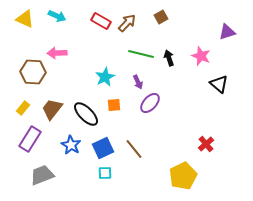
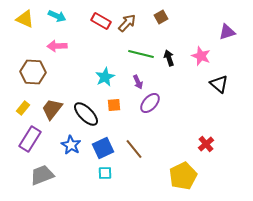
pink arrow: moved 7 px up
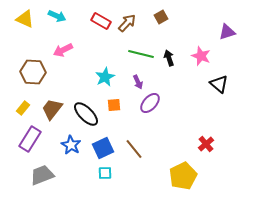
pink arrow: moved 6 px right, 4 px down; rotated 24 degrees counterclockwise
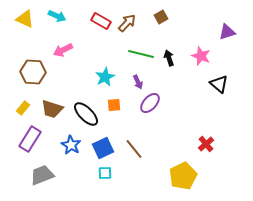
brown trapezoid: rotated 110 degrees counterclockwise
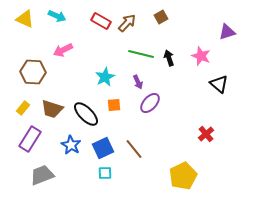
red cross: moved 10 px up
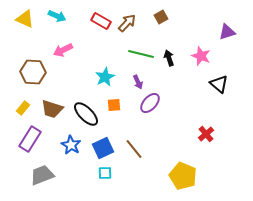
yellow pentagon: rotated 24 degrees counterclockwise
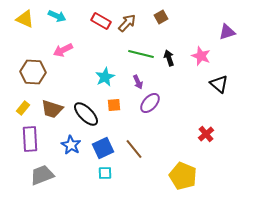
purple rectangle: rotated 35 degrees counterclockwise
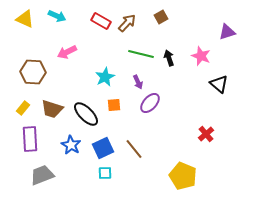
pink arrow: moved 4 px right, 2 px down
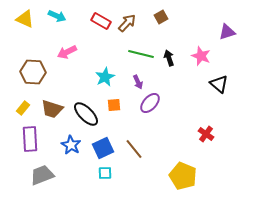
red cross: rotated 14 degrees counterclockwise
